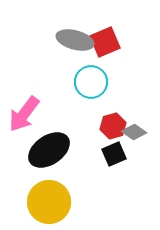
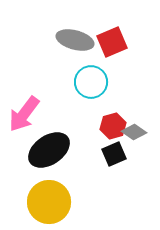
red square: moved 7 px right
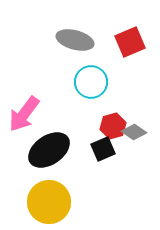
red square: moved 18 px right
black square: moved 11 px left, 5 px up
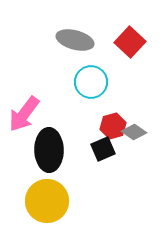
red square: rotated 24 degrees counterclockwise
black ellipse: rotated 57 degrees counterclockwise
yellow circle: moved 2 px left, 1 px up
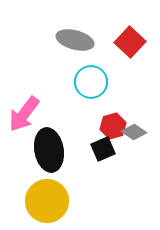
black ellipse: rotated 9 degrees counterclockwise
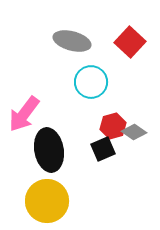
gray ellipse: moved 3 px left, 1 px down
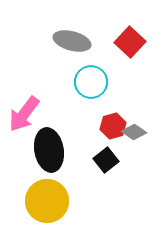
black square: moved 3 px right, 11 px down; rotated 15 degrees counterclockwise
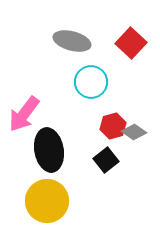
red square: moved 1 px right, 1 px down
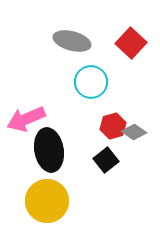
pink arrow: moved 2 px right, 5 px down; rotated 30 degrees clockwise
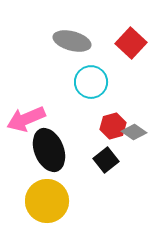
black ellipse: rotated 12 degrees counterclockwise
